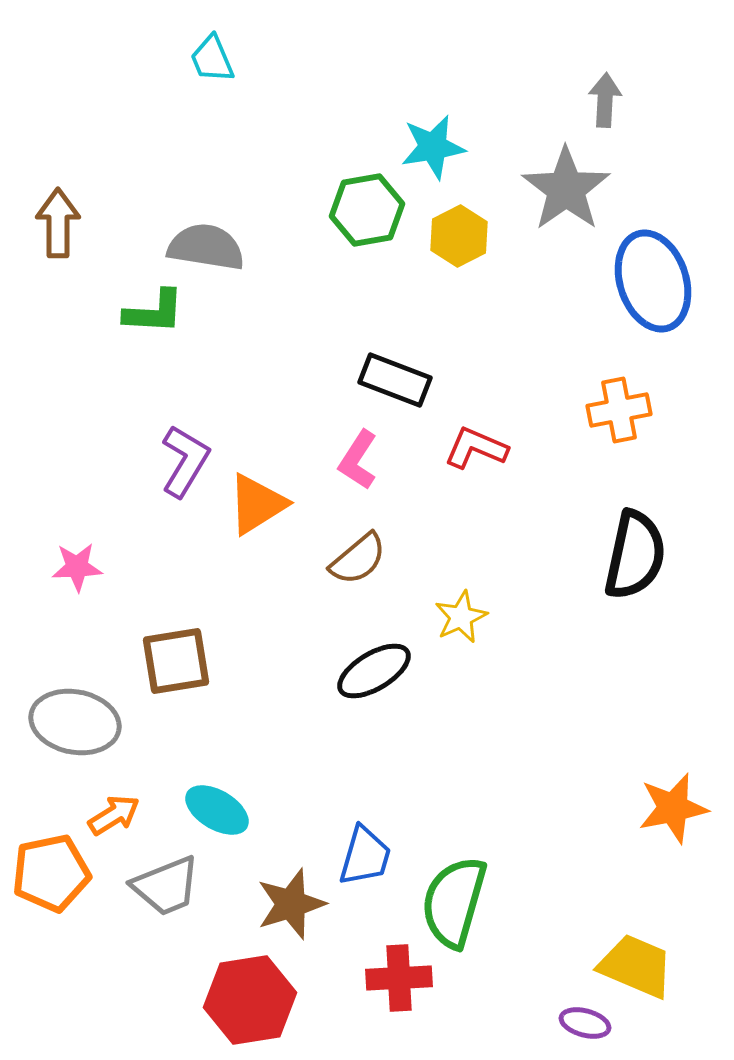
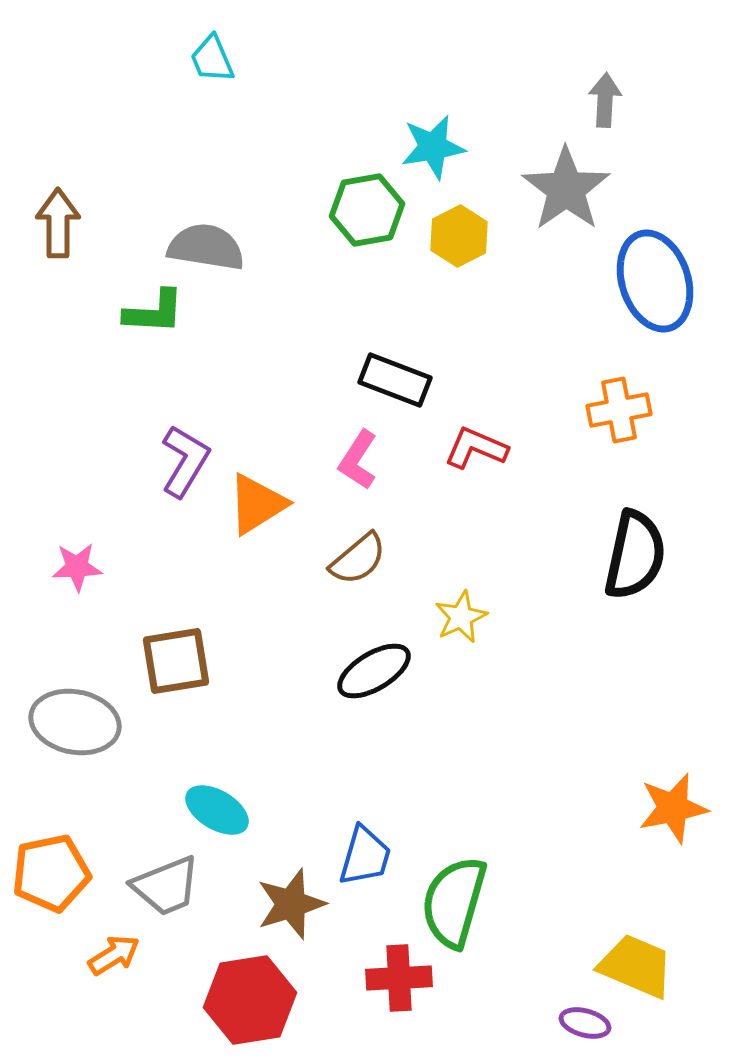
blue ellipse: moved 2 px right
orange arrow: moved 140 px down
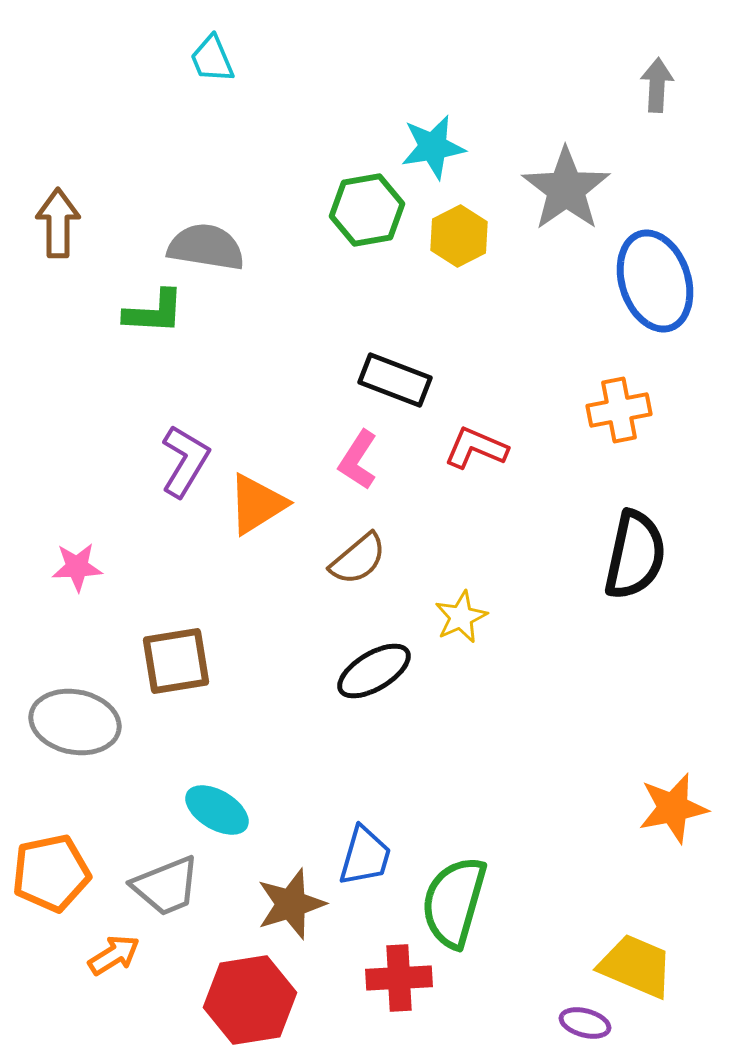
gray arrow: moved 52 px right, 15 px up
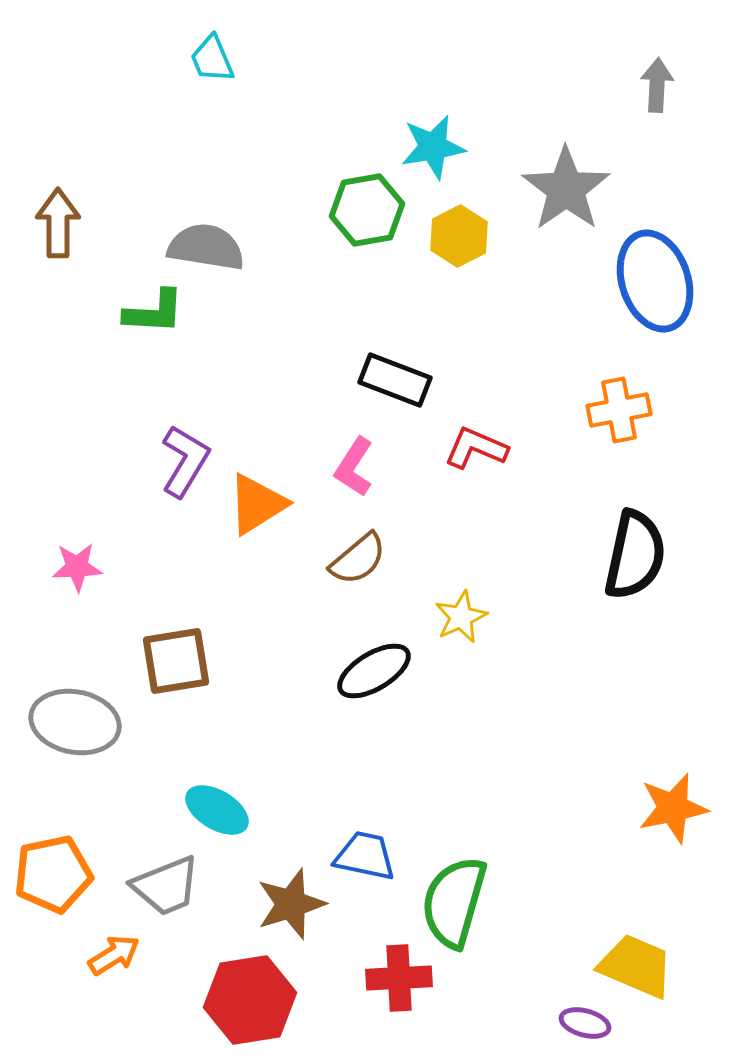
pink L-shape: moved 4 px left, 7 px down
blue trapezoid: rotated 94 degrees counterclockwise
orange pentagon: moved 2 px right, 1 px down
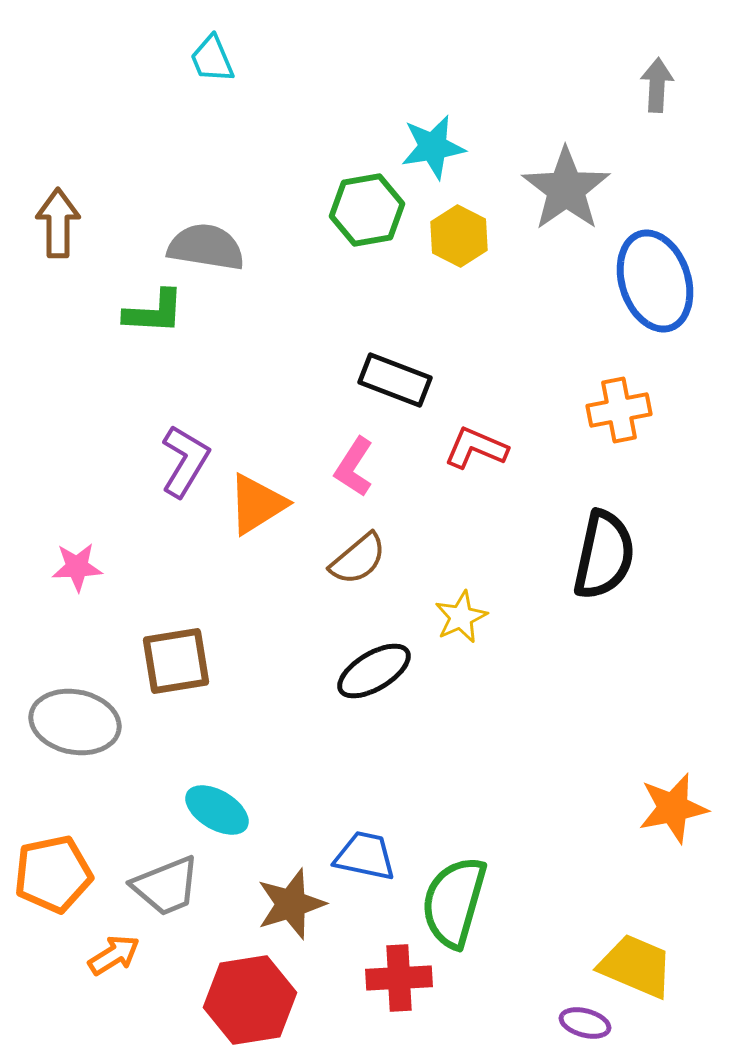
yellow hexagon: rotated 6 degrees counterclockwise
black semicircle: moved 31 px left
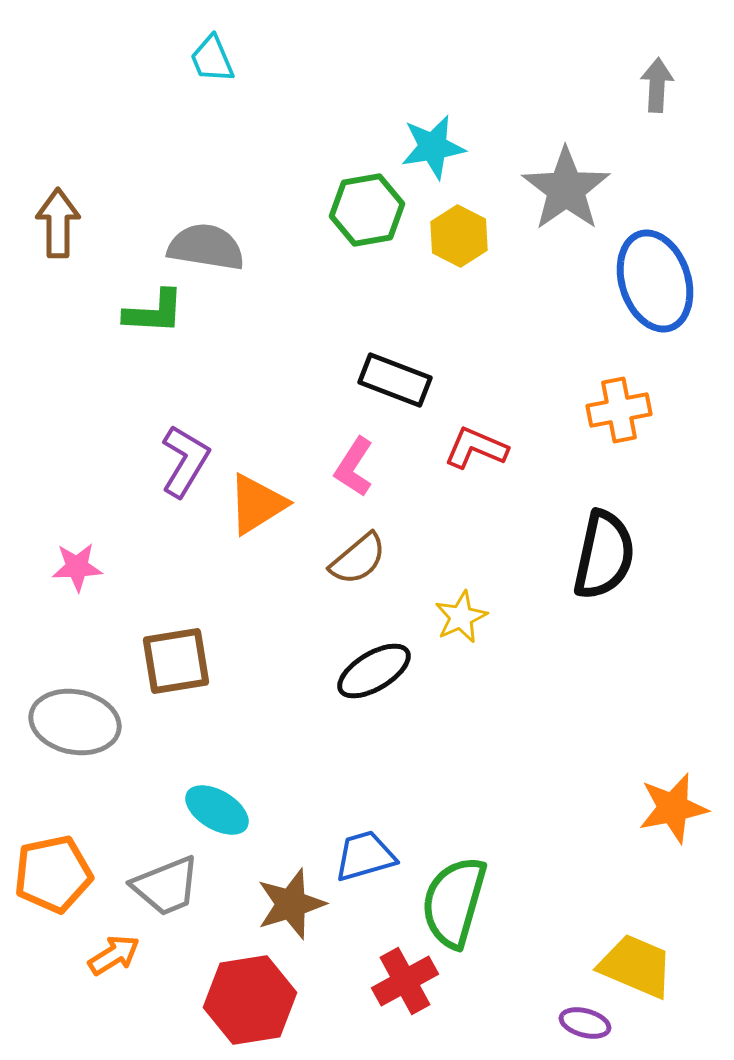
blue trapezoid: rotated 28 degrees counterclockwise
red cross: moved 6 px right, 3 px down; rotated 26 degrees counterclockwise
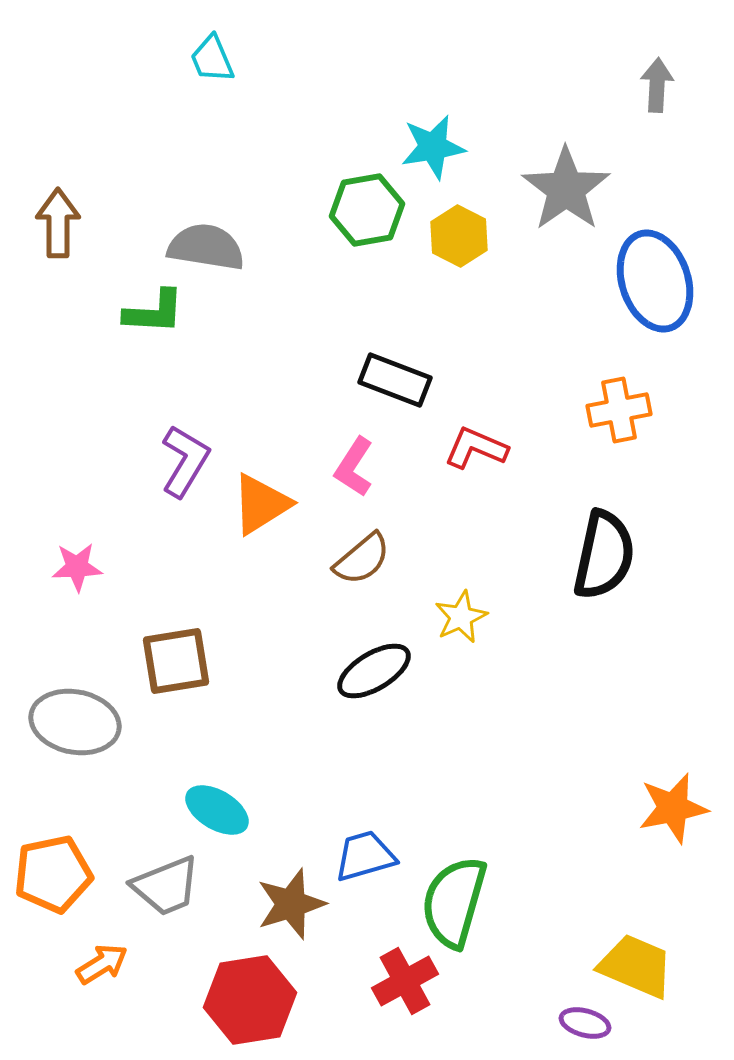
orange triangle: moved 4 px right
brown semicircle: moved 4 px right
orange arrow: moved 12 px left, 9 px down
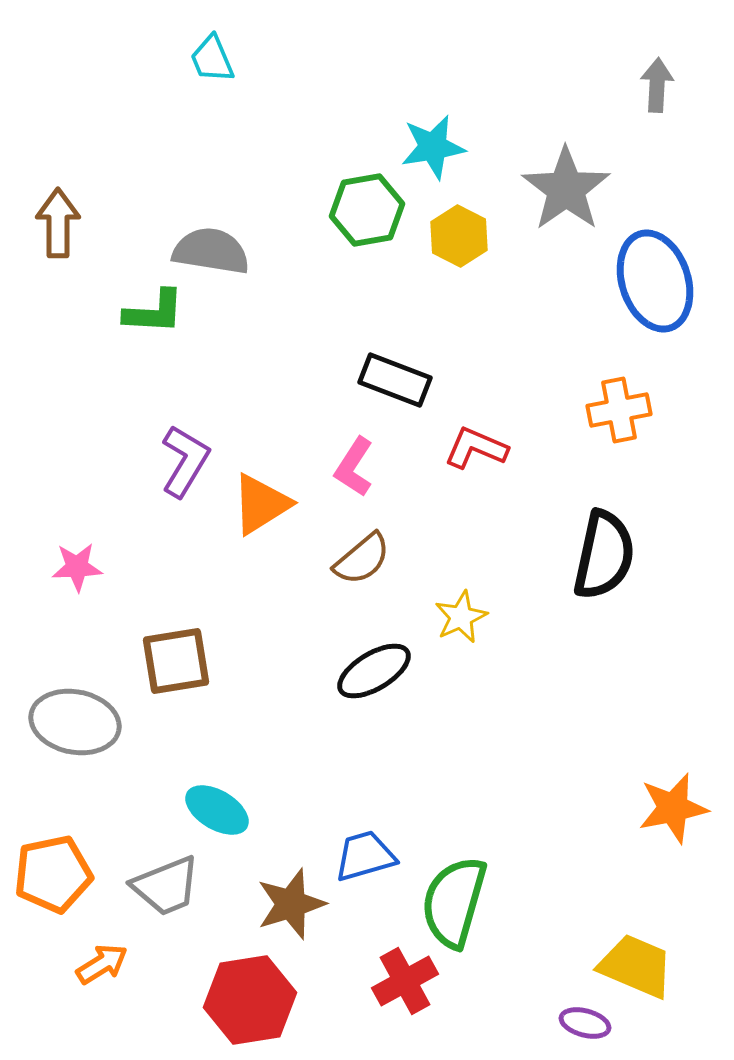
gray semicircle: moved 5 px right, 4 px down
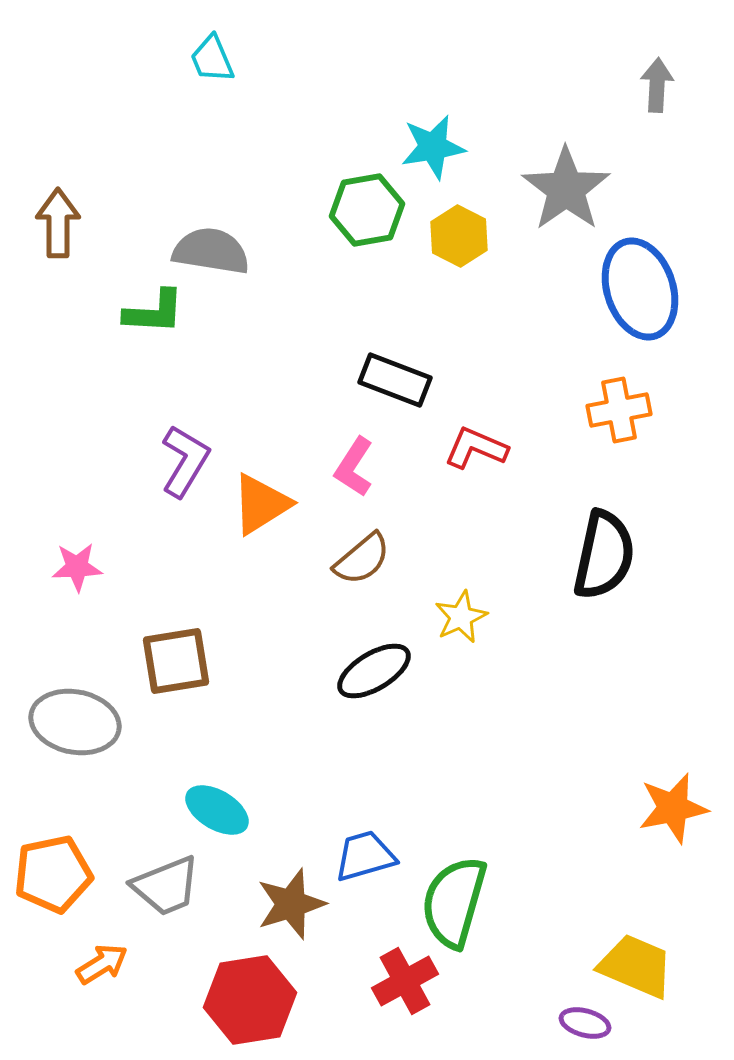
blue ellipse: moved 15 px left, 8 px down
